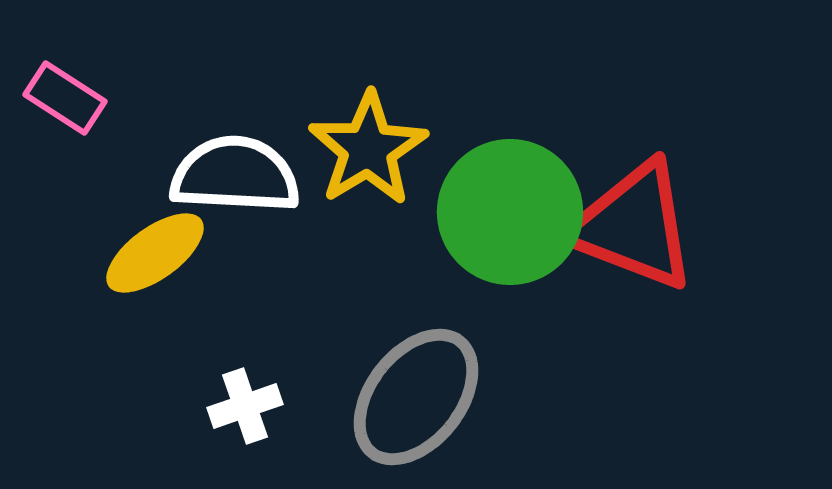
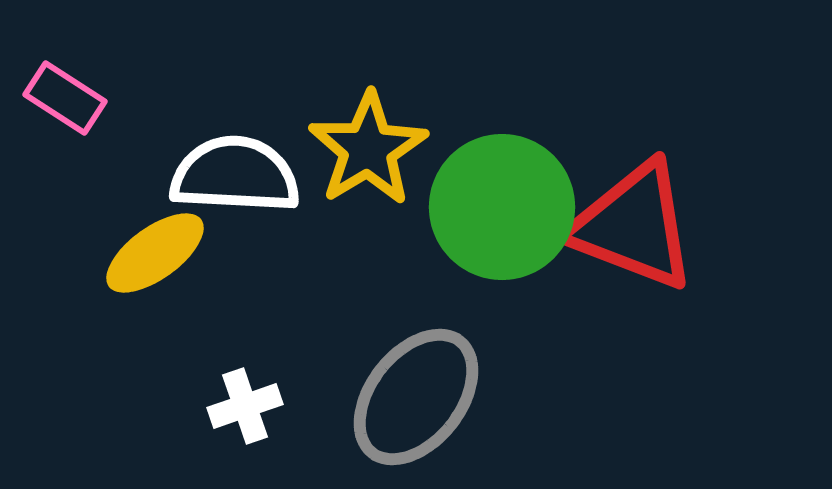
green circle: moved 8 px left, 5 px up
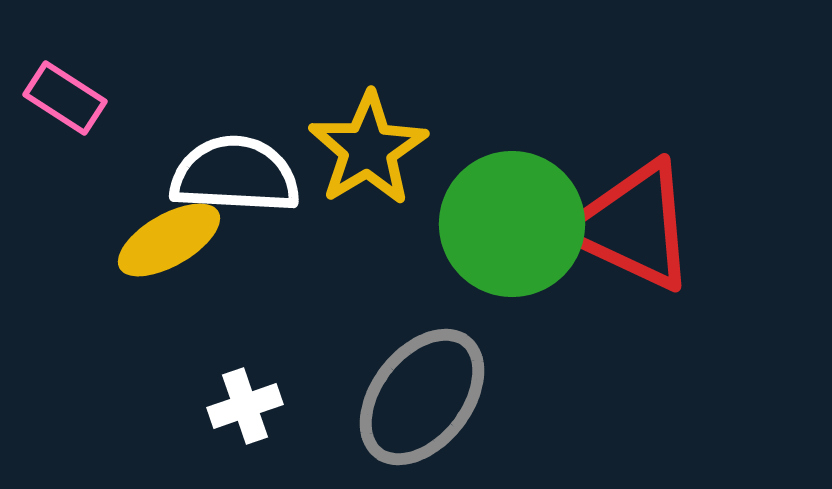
green circle: moved 10 px right, 17 px down
red triangle: rotated 4 degrees clockwise
yellow ellipse: moved 14 px right, 13 px up; rotated 6 degrees clockwise
gray ellipse: moved 6 px right
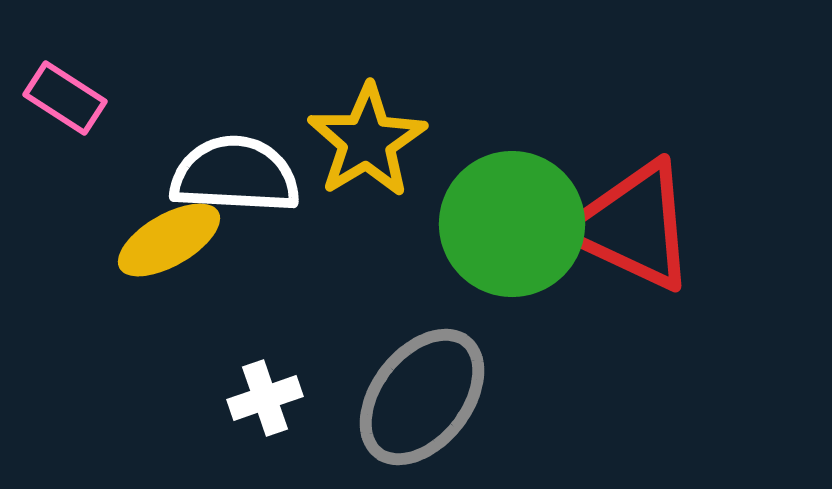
yellow star: moved 1 px left, 8 px up
white cross: moved 20 px right, 8 px up
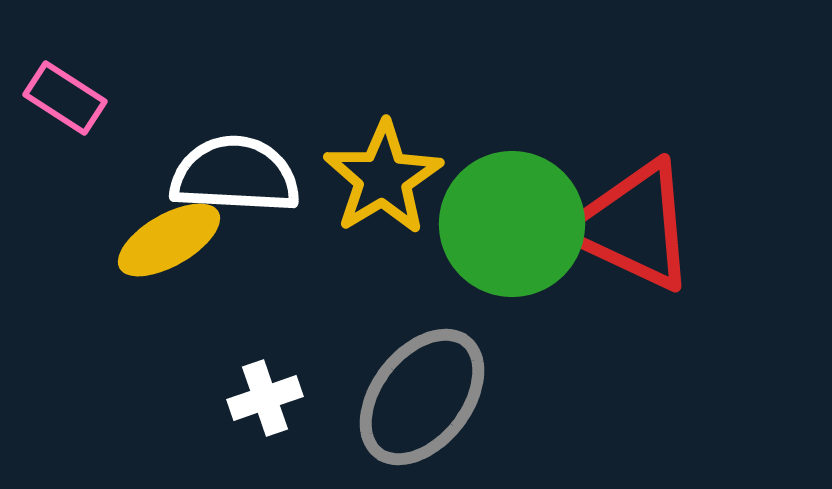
yellow star: moved 16 px right, 37 px down
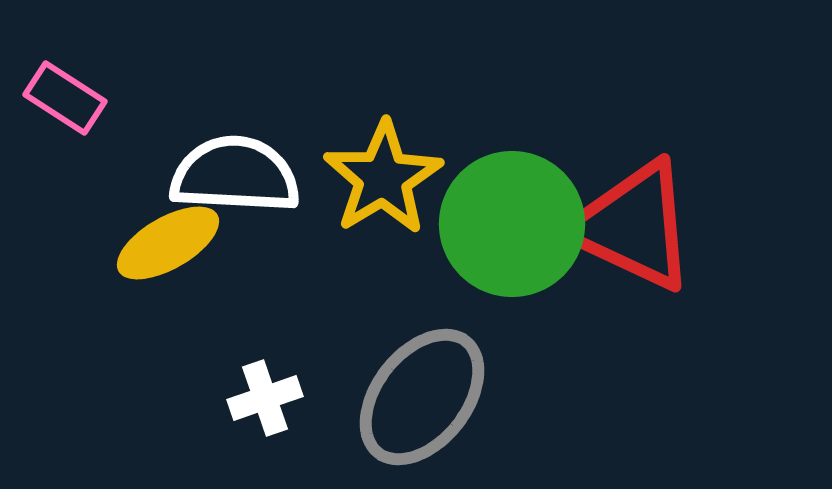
yellow ellipse: moved 1 px left, 3 px down
